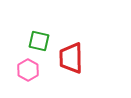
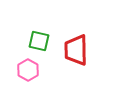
red trapezoid: moved 5 px right, 8 px up
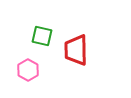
green square: moved 3 px right, 5 px up
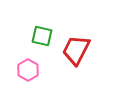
red trapezoid: rotated 28 degrees clockwise
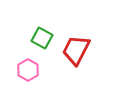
green square: moved 2 px down; rotated 15 degrees clockwise
